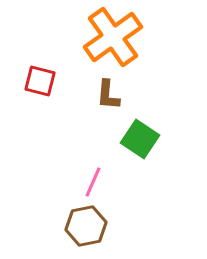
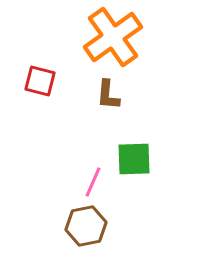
green square: moved 6 px left, 20 px down; rotated 36 degrees counterclockwise
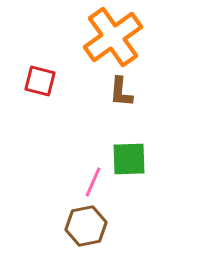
brown L-shape: moved 13 px right, 3 px up
green square: moved 5 px left
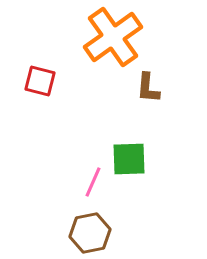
brown L-shape: moved 27 px right, 4 px up
brown hexagon: moved 4 px right, 7 px down
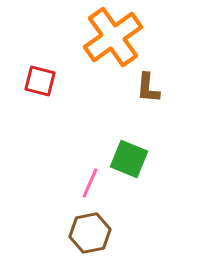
green square: rotated 24 degrees clockwise
pink line: moved 3 px left, 1 px down
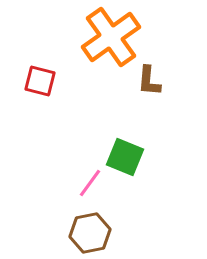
orange cross: moved 2 px left
brown L-shape: moved 1 px right, 7 px up
green square: moved 4 px left, 2 px up
pink line: rotated 12 degrees clockwise
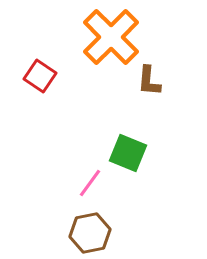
orange cross: rotated 10 degrees counterclockwise
red square: moved 5 px up; rotated 20 degrees clockwise
green square: moved 3 px right, 4 px up
